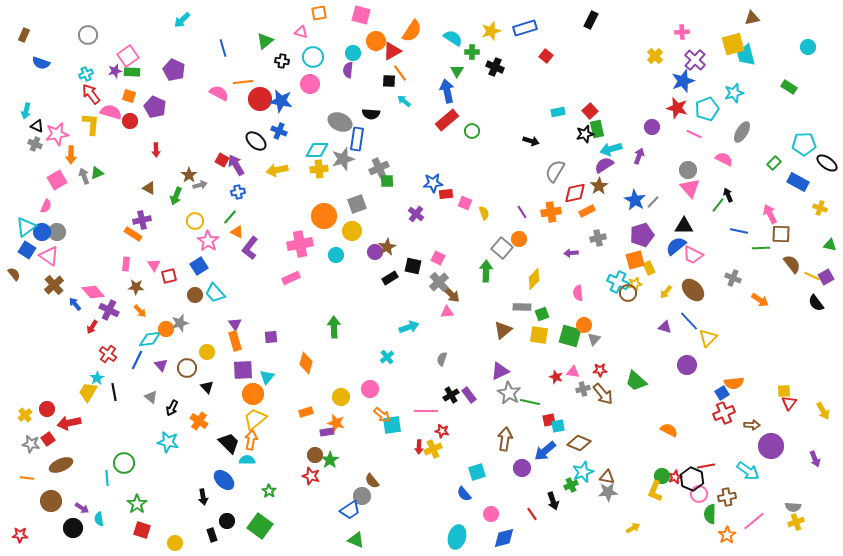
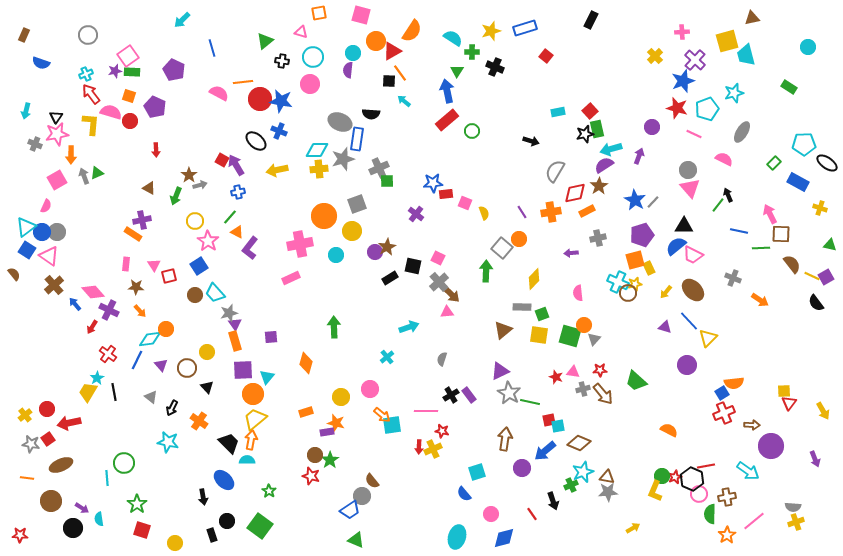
yellow square at (733, 44): moved 6 px left, 3 px up
blue line at (223, 48): moved 11 px left
black triangle at (37, 126): moved 19 px right, 9 px up; rotated 40 degrees clockwise
gray star at (180, 323): moved 49 px right, 10 px up
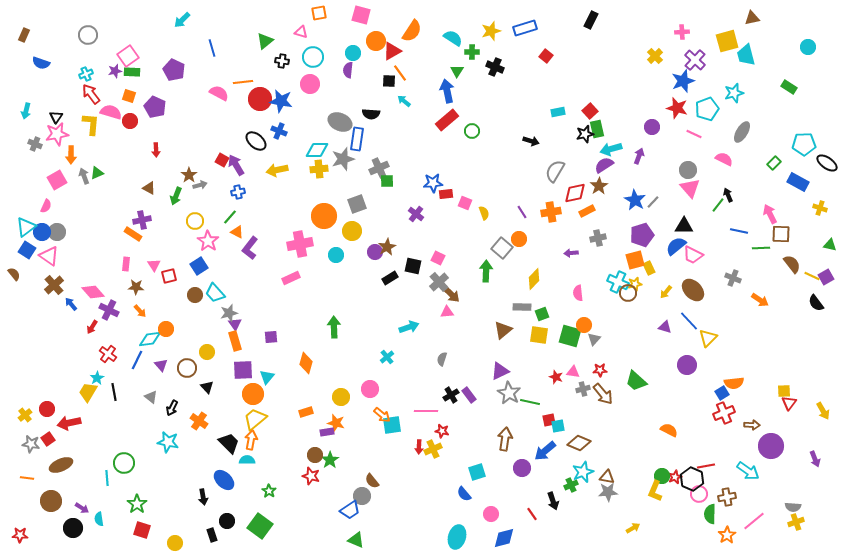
blue arrow at (75, 304): moved 4 px left
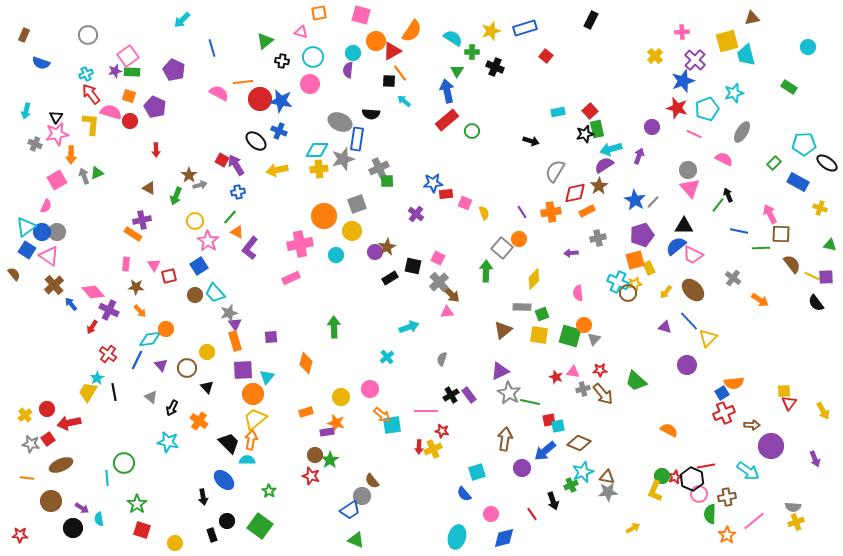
purple square at (826, 277): rotated 28 degrees clockwise
gray cross at (733, 278): rotated 14 degrees clockwise
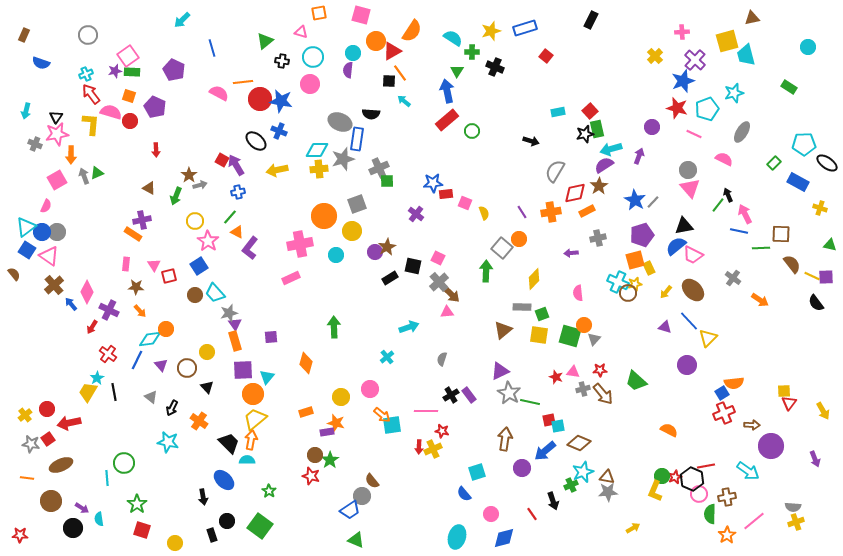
pink arrow at (770, 214): moved 25 px left
black triangle at (684, 226): rotated 12 degrees counterclockwise
pink diamond at (93, 292): moved 6 px left; rotated 70 degrees clockwise
